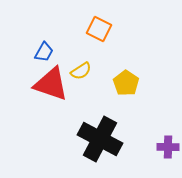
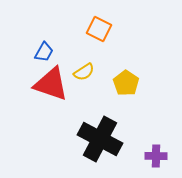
yellow semicircle: moved 3 px right, 1 px down
purple cross: moved 12 px left, 9 px down
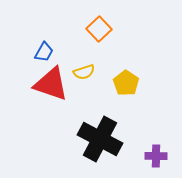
orange square: rotated 20 degrees clockwise
yellow semicircle: rotated 15 degrees clockwise
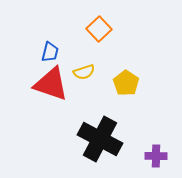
blue trapezoid: moved 6 px right; rotated 15 degrees counterclockwise
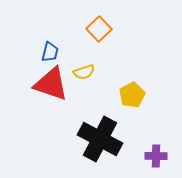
yellow pentagon: moved 6 px right, 12 px down; rotated 10 degrees clockwise
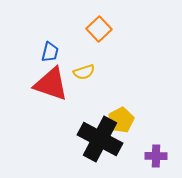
yellow pentagon: moved 11 px left, 25 px down
